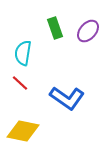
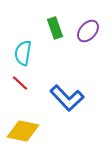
blue L-shape: rotated 12 degrees clockwise
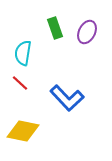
purple ellipse: moved 1 px left, 1 px down; rotated 15 degrees counterclockwise
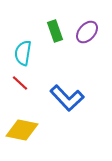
green rectangle: moved 3 px down
purple ellipse: rotated 15 degrees clockwise
yellow diamond: moved 1 px left, 1 px up
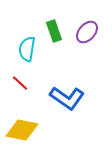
green rectangle: moved 1 px left
cyan semicircle: moved 4 px right, 4 px up
blue L-shape: rotated 12 degrees counterclockwise
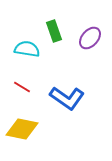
purple ellipse: moved 3 px right, 6 px down
cyan semicircle: rotated 90 degrees clockwise
red line: moved 2 px right, 4 px down; rotated 12 degrees counterclockwise
yellow diamond: moved 1 px up
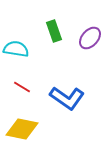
cyan semicircle: moved 11 px left
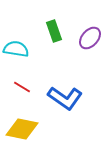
blue L-shape: moved 2 px left
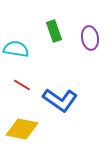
purple ellipse: rotated 50 degrees counterclockwise
red line: moved 2 px up
blue L-shape: moved 5 px left, 2 px down
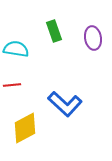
purple ellipse: moved 3 px right
red line: moved 10 px left; rotated 36 degrees counterclockwise
blue L-shape: moved 5 px right, 4 px down; rotated 8 degrees clockwise
yellow diamond: moved 3 px right, 1 px up; rotated 40 degrees counterclockwise
